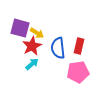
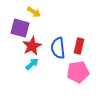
yellow arrow: moved 3 px left, 21 px up
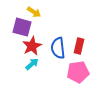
purple square: moved 2 px right, 1 px up
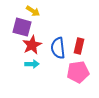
yellow arrow: moved 1 px left, 1 px up
red star: moved 1 px up
cyan arrow: rotated 40 degrees clockwise
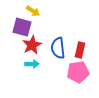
red rectangle: moved 1 px right, 4 px down
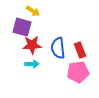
red star: rotated 24 degrees clockwise
red rectangle: rotated 35 degrees counterclockwise
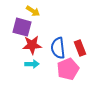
red rectangle: moved 2 px up
pink pentagon: moved 10 px left, 3 px up; rotated 15 degrees counterclockwise
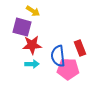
blue semicircle: moved 8 px down
pink pentagon: rotated 25 degrees clockwise
